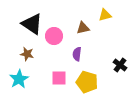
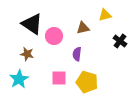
black cross: moved 24 px up
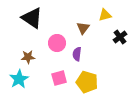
black triangle: moved 6 px up
brown triangle: rotated 40 degrees counterclockwise
pink circle: moved 3 px right, 7 px down
black cross: moved 4 px up; rotated 16 degrees clockwise
brown star: moved 1 px right, 3 px down; rotated 16 degrees counterclockwise
pink square: rotated 14 degrees counterclockwise
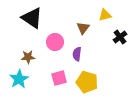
pink circle: moved 2 px left, 1 px up
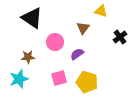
yellow triangle: moved 4 px left, 4 px up; rotated 32 degrees clockwise
purple semicircle: rotated 48 degrees clockwise
cyan star: rotated 12 degrees clockwise
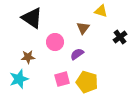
pink square: moved 3 px right, 1 px down
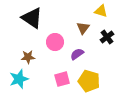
black cross: moved 13 px left
yellow pentagon: moved 2 px right, 1 px up
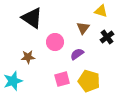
cyan star: moved 6 px left, 2 px down
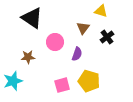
purple semicircle: rotated 144 degrees clockwise
pink square: moved 6 px down
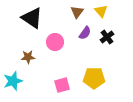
yellow triangle: rotated 32 degrees clockwise
brown triangle: moved 6 px left, 16 px up
purple semicircle: moved 8 px right, 21 px up; rotated 16 degrees clockwise
yellow pentagon: moved 5 px right, 3 px up; rotated 15 degrees counterclockwise
